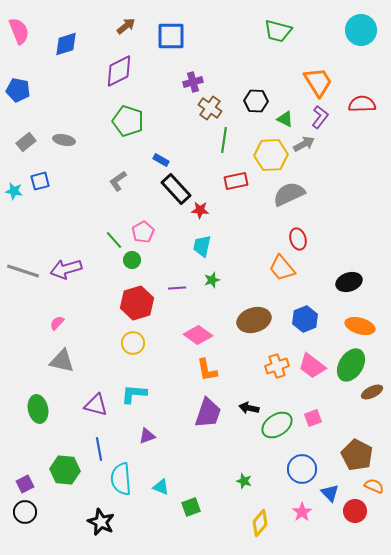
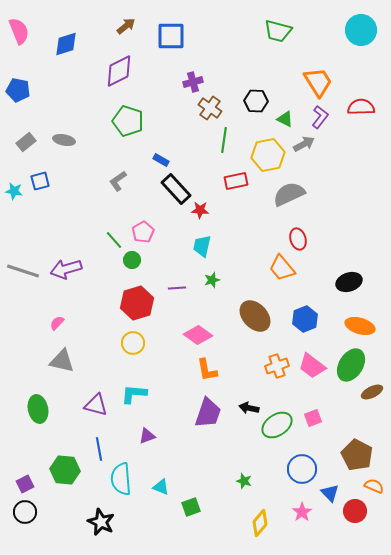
red semicircle at (362, 104): moved 1 px left, 3 px down
yellow hexagon at (271, 155): moved 3 px left; rotated 8 degrees counterclockwise
brown ellipse at (254, 320): moved 1 px right, 4 px up; rotated 64 degrees clockwise
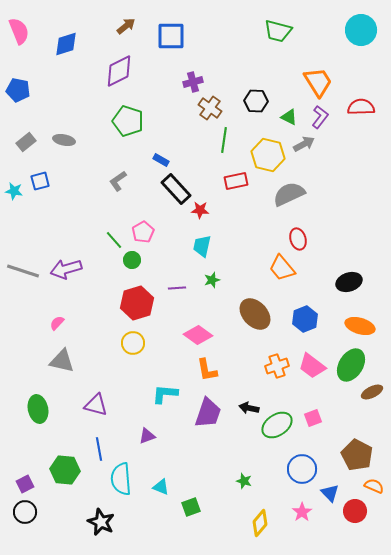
green triangle at (285, 119): moved 4 px right, 2 px up
yellow hexagon at (268, 155): rotated 24 degrees clockwise
brown ellipse at (255, 316): moved 2 px up
cyan L-shape at (134, 394): moved 31 px right
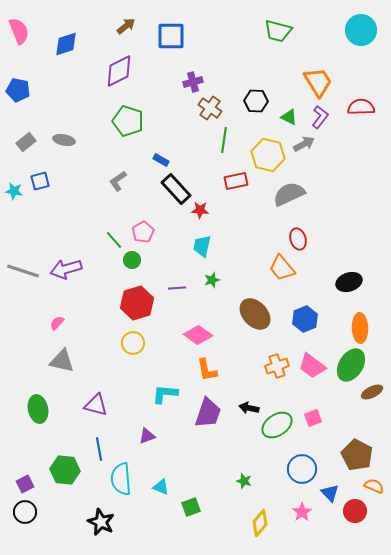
orange ellipse at (360, 326): moved 2 px down; rotated 72 degrees clockwise
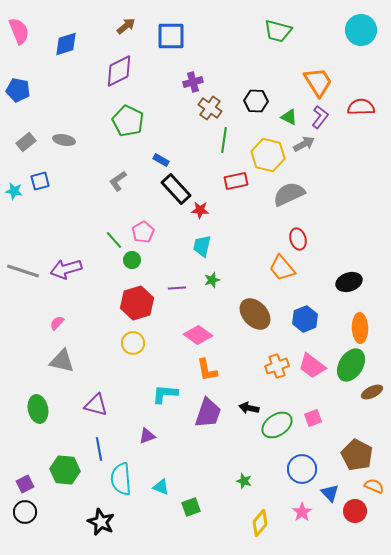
green pentagon at (128, 121): rotated 8 degrees clockwise
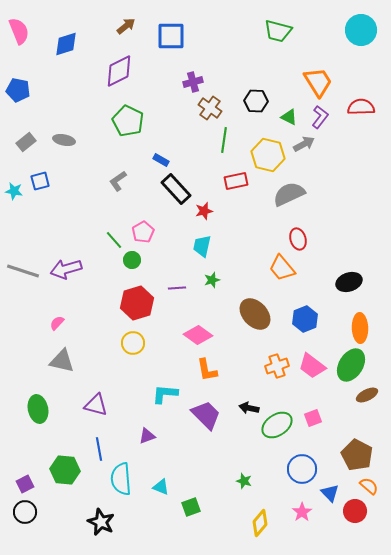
red star at (200, 210): moved 4 px right, 1 px down; rotated 18 degrees counterclockwise
brown ellipse at (372, 392): moved 5 px left, 3 px down
purple trapezoid at (208, 413): moved 2 px left, 2 px down; rotated 64 degrees counterclockwise
orange semicircle at (374, 486): moved 5 px left; rotated 18 degrees clockwise
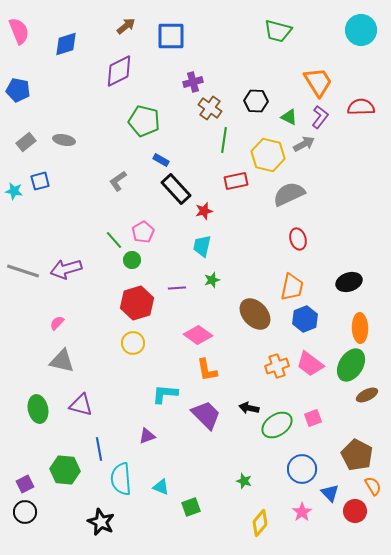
green pentagon at (128, 121): moved 16 px right; rotated 12 degrees counterclockwise
orange trapezoid at (282, 268): moved 10 px right, 19 px down; rotated 128 degrees counterclockwise
pink trapezoid at (312, 366): moved 2 px left, 2 px up
purple triangle at (96, 405): moved 15 px left
orange semicircle at (369, 486): moved 4 px right; rotated 18 degrees clockwise
